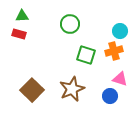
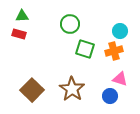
green square: moved 1 px left, 6 px up
brown star: rotated 15 degrees counterclockwise
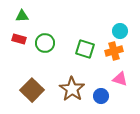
green circle: moved 25 px left, 19 px down
red rectangle: moved 5 px down
blue circle: moved 9 px left
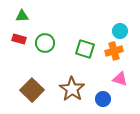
blue circle: moved 2 px right, 3 px down
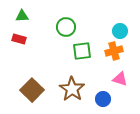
green circle: moved 21 px right, 16 px up
green square: moved 3 px left, 2 px down; rotated 24 degrees counterclockwise
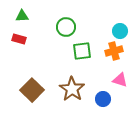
pink triangle: moved 1 px down
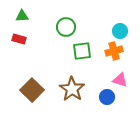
blue circle: moved 4 px right, 2 px up
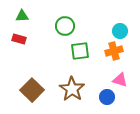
green circle: moved 1 px left, 1 px up
green square: moved 2 px left
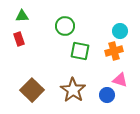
red rectangle: rotated 56 degrees clockwise
green square: rotated 18 degrees clockwise
brown star: moved 1 px right, 1 px down
blue circle: moved 2 px up
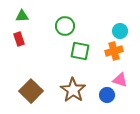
brown square: moved 1 px left, 1 px down
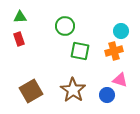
green triangle: moved 2 px left, 1 px down
cyan circle: moved 1 px right
brown square: rotated 15 degrees clockwise
